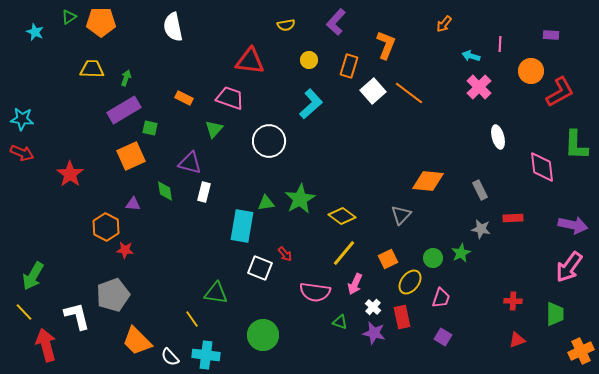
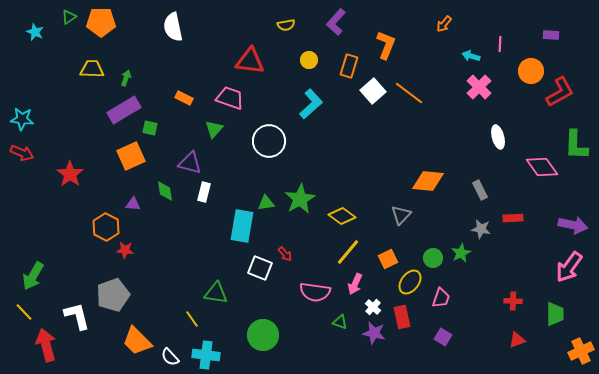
pink diamond at (542, 167): rotated 28 degrees counterclockwise
yellow line at (344, 253): moved 4 px right, 1 px up
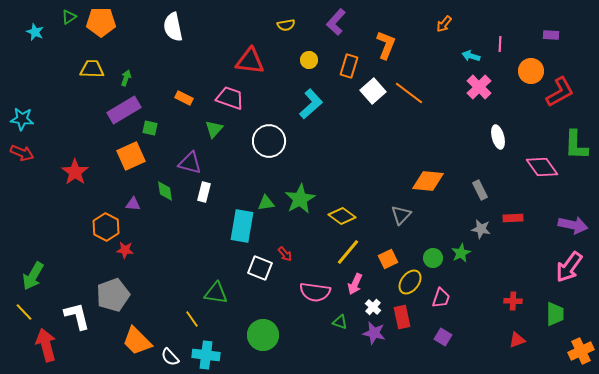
red star at (70, 174): moved 5 px right, 2 px up
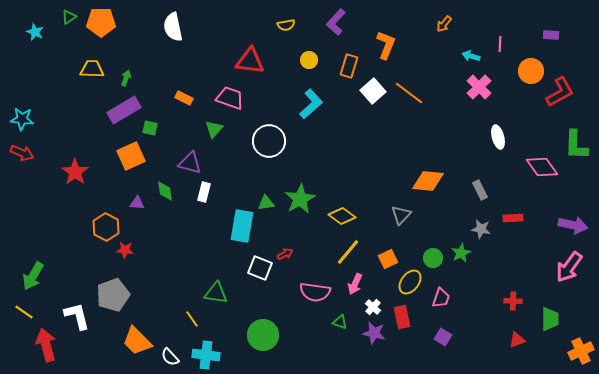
purple triangle at (133, 204): moved 4 px right, 1 px up
red arrow at (285, 254): rotated 77 degrees counterclockwise
yellow line at (24, 312): rotated 12 degrees counterclockwise
green trapezoid at (555, 314): moved 5 px left, 5 px down
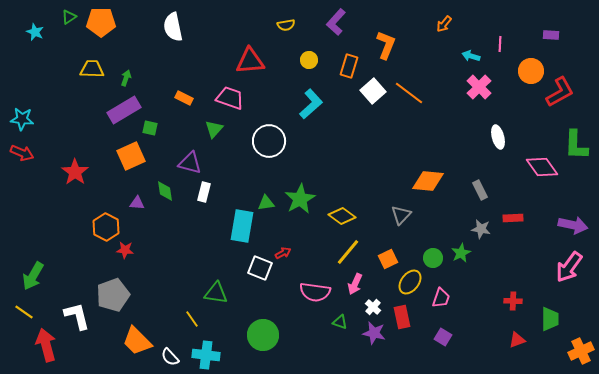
red triangle at (250, 61): rotated 12 degrees counterclockwise
red arrow at (285, 254): moved 2 px left, 1 px up
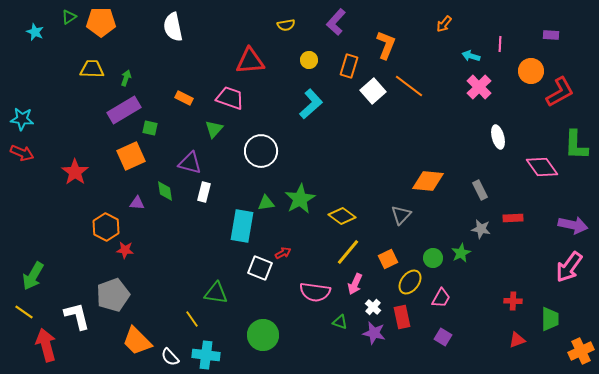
orange line at (409, 93): moved 7 px up
white circle at (269, 141): moved 8 px left, 10 px down
pink trapezoid at (441, 298): rotated 10 degrees clockwise
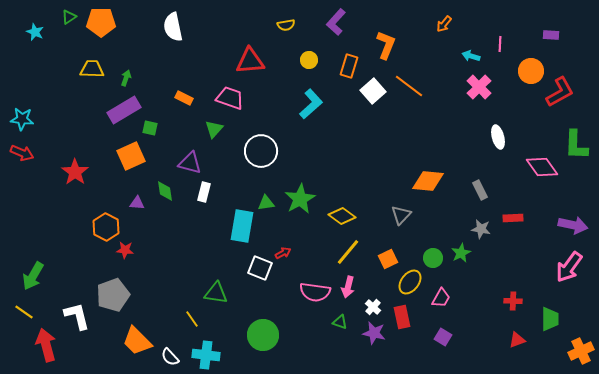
pink arrow at (355, 284): moved 7 px left, 3 px down; rotated 10 degrees counterclockwise
